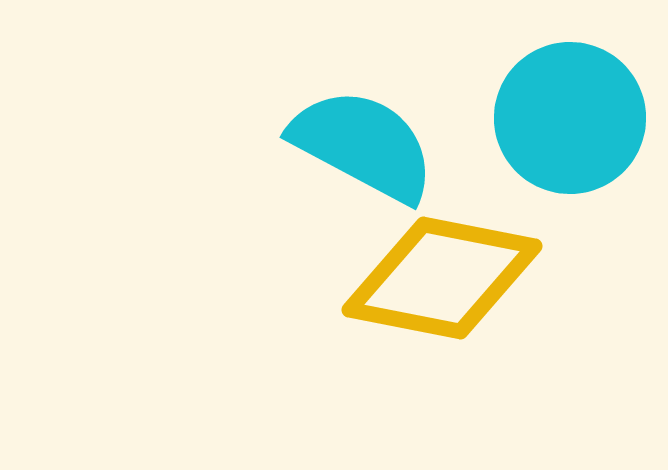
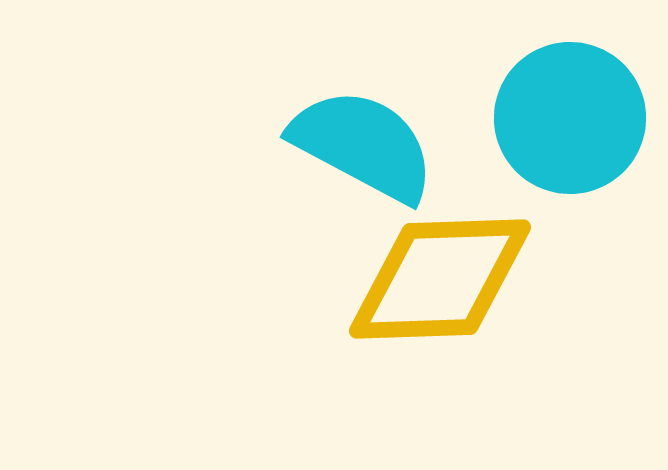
yellow diamond: moved 2 px left, 1 px down; rotated 13 degrees counterclockwise
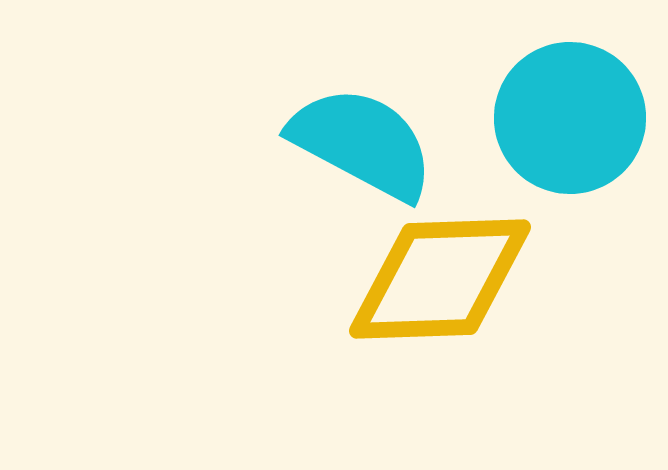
cyan semicircle: moved 1 px left, 2 px up
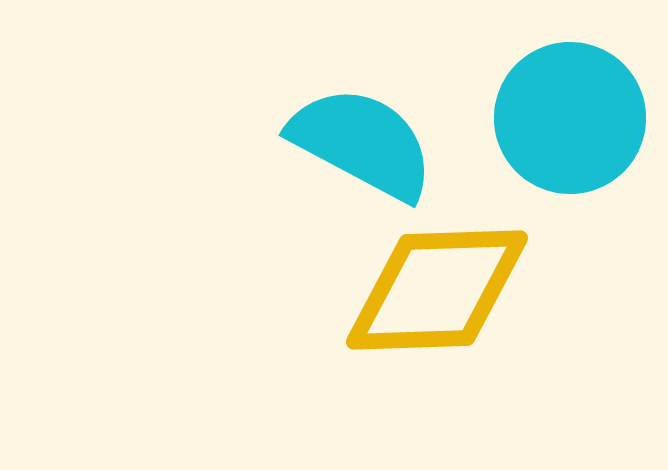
yellow diamond: moved 3 px left, 11 px down
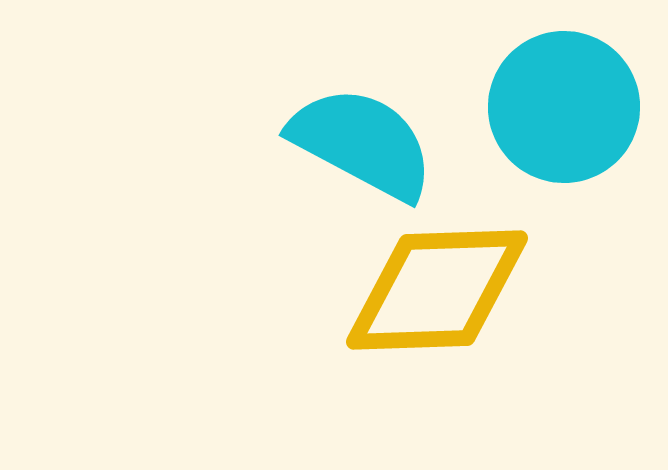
cyan circle: moved 6 px left, 11 px up
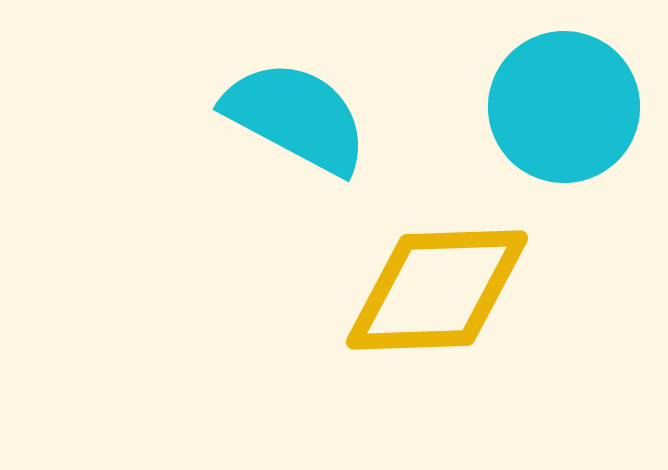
cyan semicircle: moved 66 px left, 26 px up
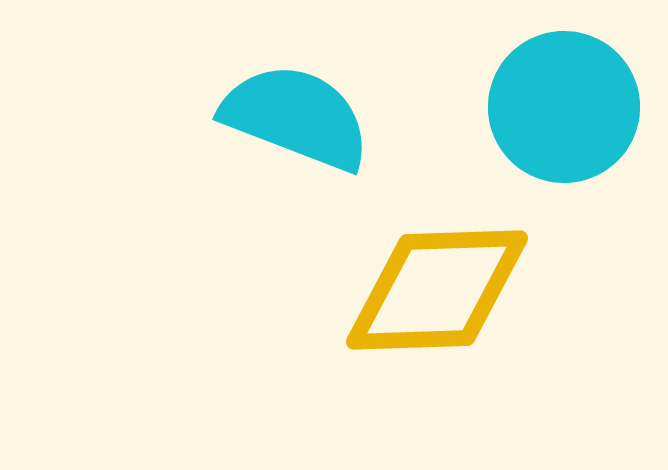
cyan semicircle: rotated 7 degrees counterclockwise
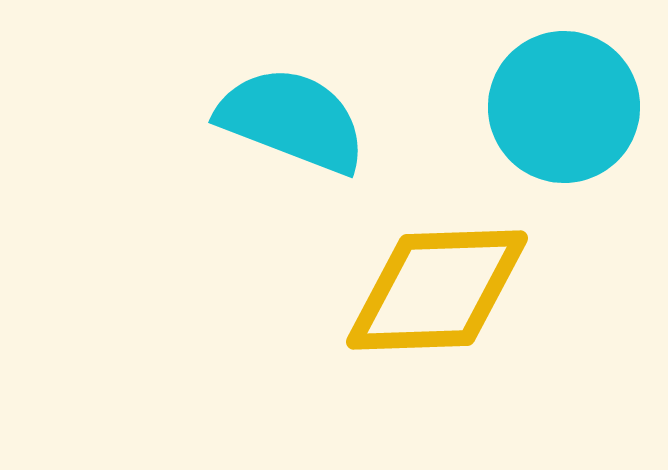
cyan semicircle: moved 4 px left, 3 px down
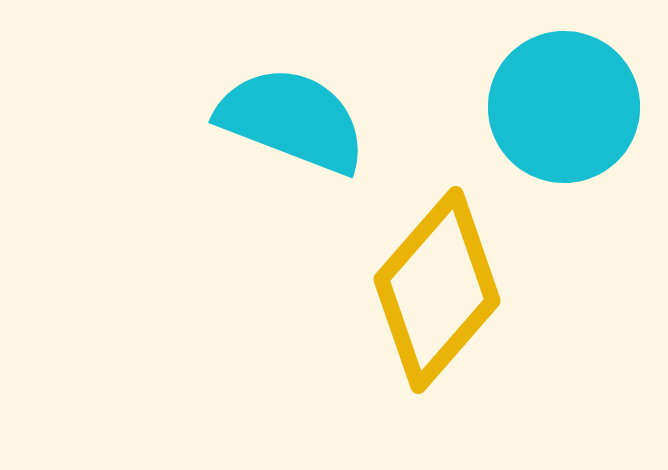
yellow diamond: rotated 47 degrees counterclockwise
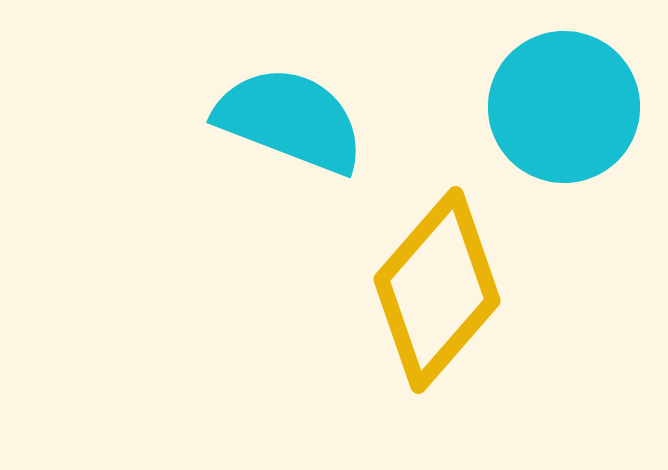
cyan semicircle: moved 2 px left
